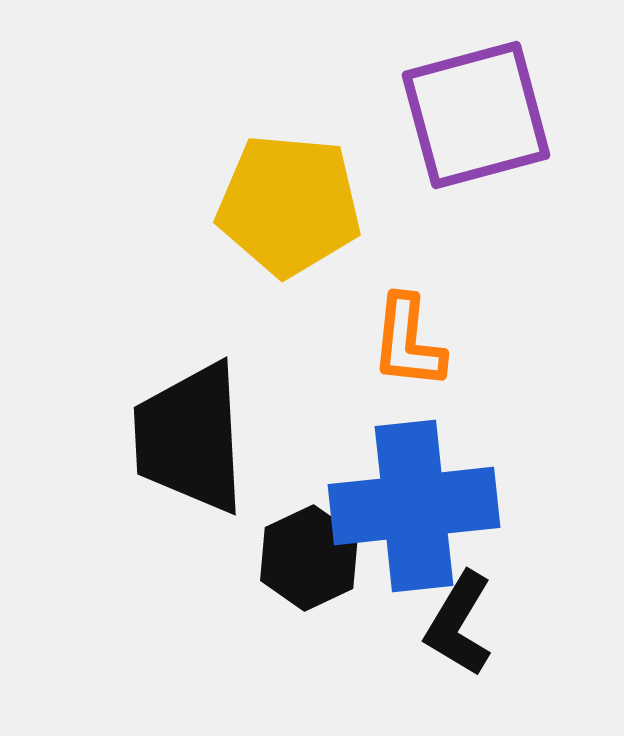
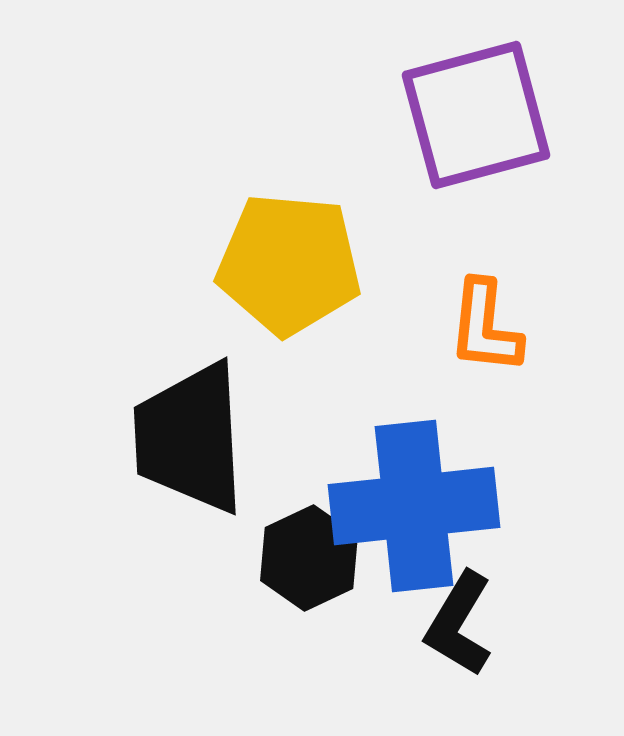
yellow pentagon: moved 59 px down
orange L-shape: moved 77 px right, 15 px up
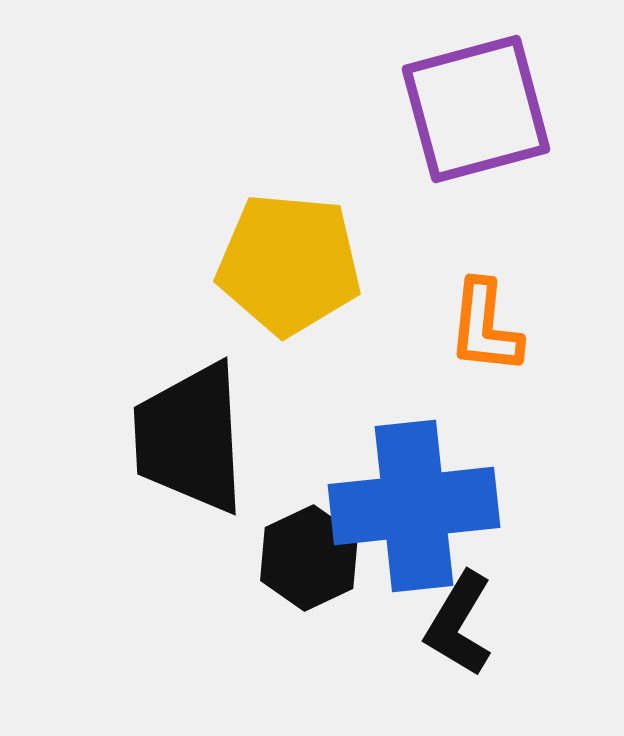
purple square: moved 6 px up
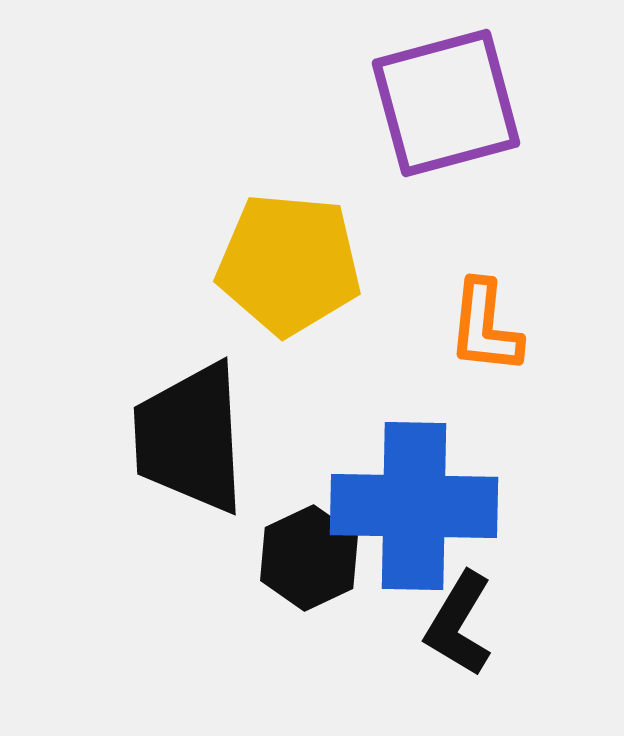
purple square: moved 30 px left, 6 px up
blue cross: rotated 7 degrees clockwise
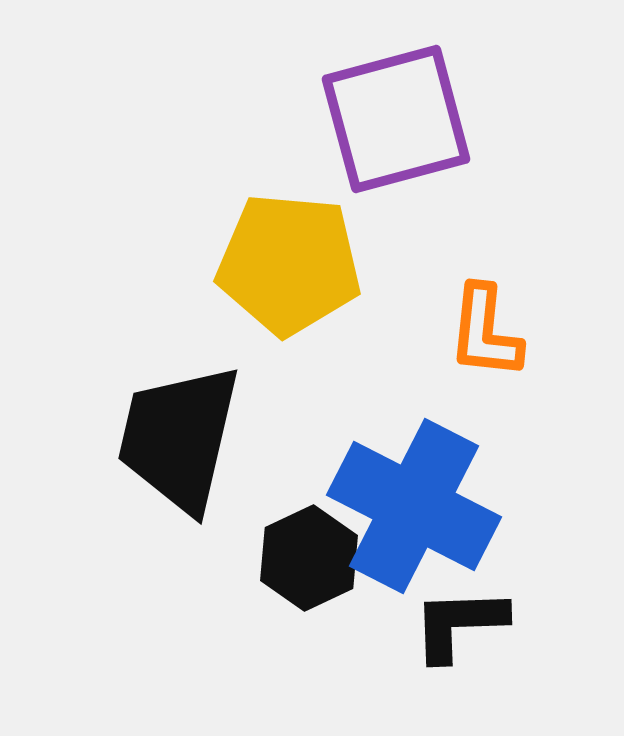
purple square: moved 50 px left, 16 px down
orange L-shape: moved 5 px down
black trapezoid: moved 11 px left; rotated 16 degrees clockwise
blue cross: rotated 26 degrees clockwise
black L-shape: rotated 57 degrees clockwise
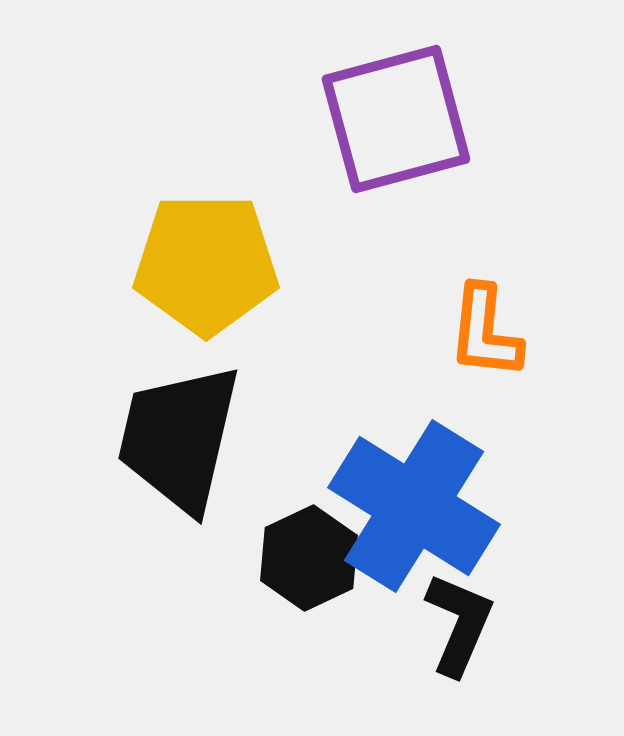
yellow pentagon: moved 83 px left; rotated 5 degrees counterclockwise
blue cross: rotated 5 degrees clockwise
black L-shape: rotated 115 degrees clockwise
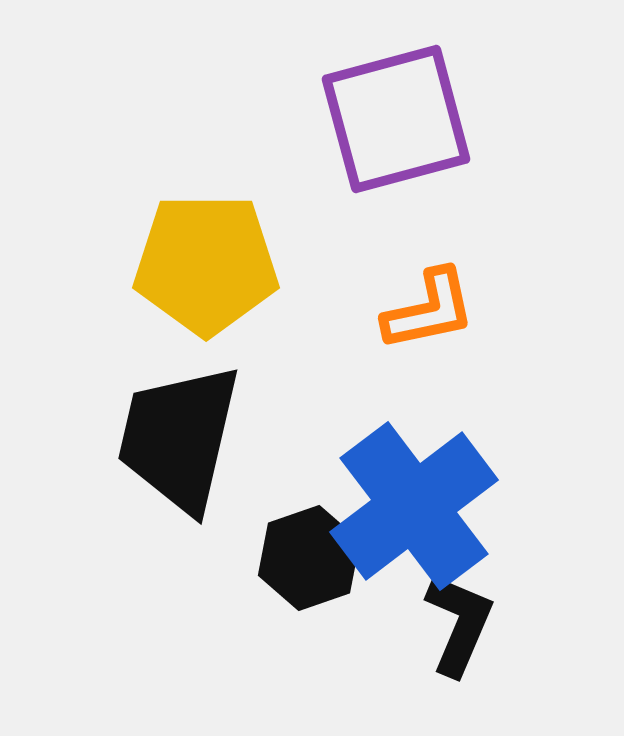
orange L-shape: moved 56 px left, 22 px up; rotated 108 degrees counterclockwise
blue cross: rotated 21 degrees clockwise
black hexagon: rotated 6 degrees clockwise
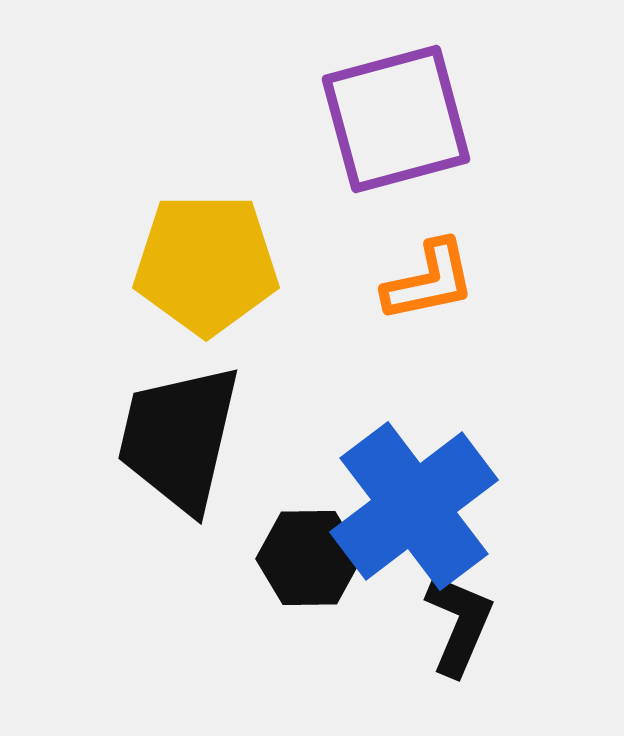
orange L-shape: moved 29 px up
black hexagon: rotated 18 degrees clockwise
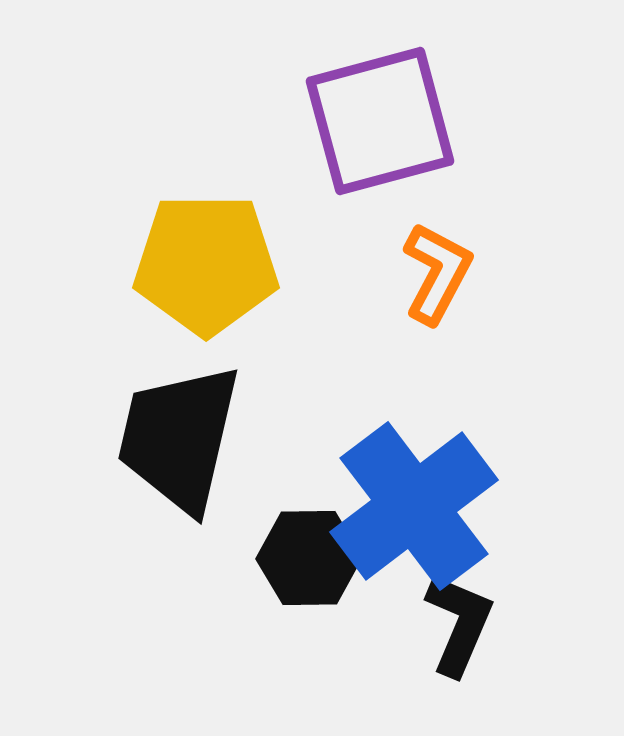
purple square: moved 16 px left, 2 px down
orange L-shape: moved 8 px right, 8 px up; rotated 50 degrees counterclockwise
